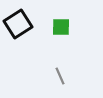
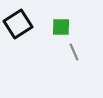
gray line: moved 14 px right, 24 px up
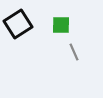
green square: moved 2 px up
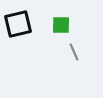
black square: rotated 20 degrees clockwise
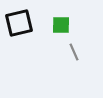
black square: moved 1 px right, 1 px up
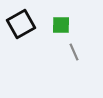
black square: moved 2 px right, 1 px down; rotated 16 degrees counterclockwise
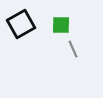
gray line: moved 1 px left, 3 px up
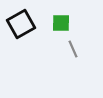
green square: moved 2 px up
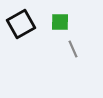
green square: moved 1 px left, 1 px up
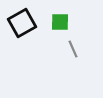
black square: moved 1 px right, 1 px up
